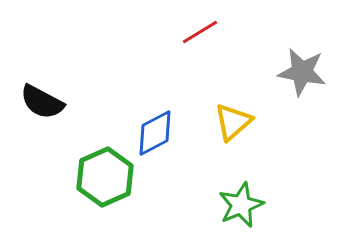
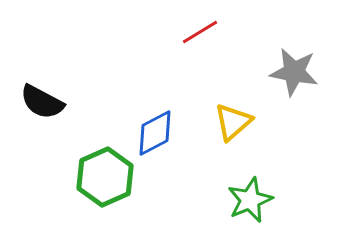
gray star: moved 8 px left
green star: moved 9 px right, 5 px up
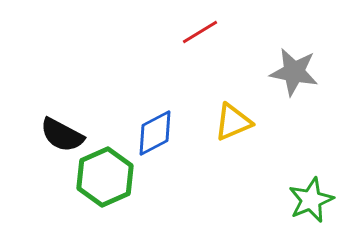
black semicircle: moved 20 px right, 33 px down
yellow triangle: rotated 18 degrees clockwise
green star: moved 61 px right
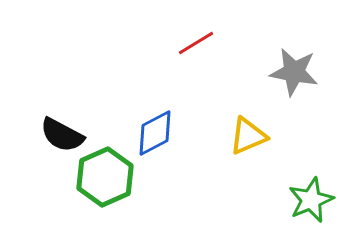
red line: moved 4 px left, 11 px down
yellow triangle: moved 15 px right, 14 px down
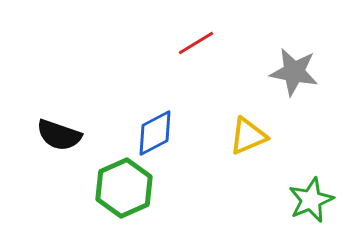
black semicircle: moved 3 px left; rotated 9 degrees counterclockwise
green hexagon: moved 19 px right, 11 px down
